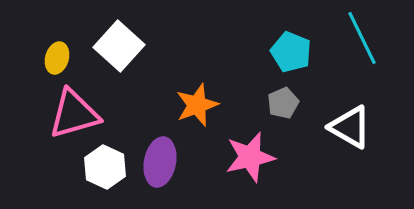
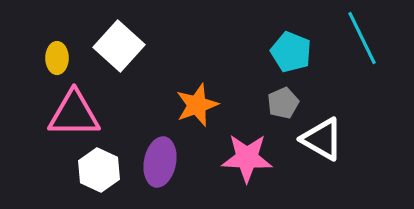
yellow ellipse: rotated 16 degrees counterclockwise
pink triangle: rotated 16 degrees clockwise
white triangle: moved 28 px left, 12 px down
pink star: moved 3 px left, 1 px down; rotated 15 degrees clockwise
white hexagon: moved 6 px left, 3 px down
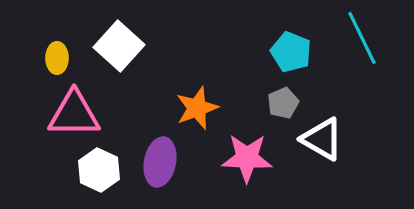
orange star: moved 3 px down
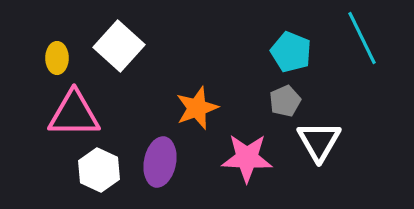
gray pentagon: moved 2 px right, 2 px up
white triangle: moved 3 px left, 2 px down; rotated 30 degrees clockwise
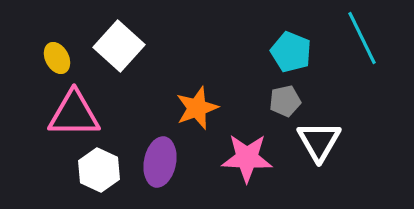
yellow ellipse: rotated 28 degrees counterclockwise
gray pentagon: rotated 12 degrees clockwise
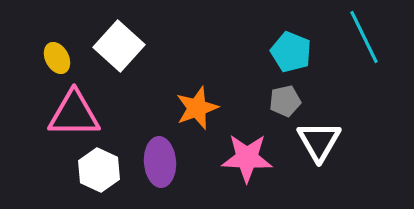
cyan line: moved 2 px right, 1 px up
purple ellipse: rotated 15 degrees counterclockwise
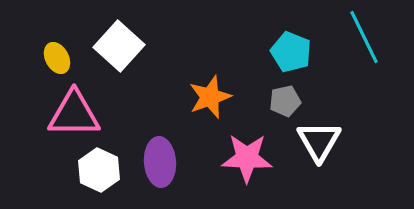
orange star: moved 13 px right, 11 px up
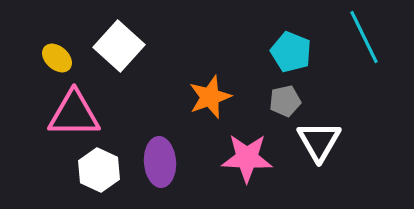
yellow ellipse: rotated 20 degrees counterclockwise
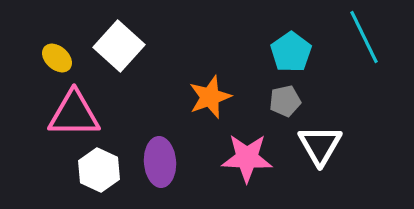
cyan pentagon: rotated 15 degrees clockwise
white triangle: moved 1 px right, 4 px down
